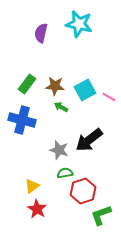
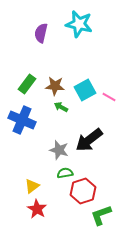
blue cross: rotated 8 degrees clockwise
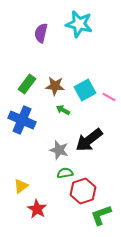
green arrow: moved 2 px right, 3 px down
yellow triangle: moved 11 px left
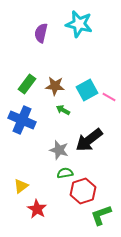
cyan square: moved 2 px right
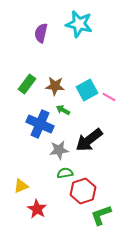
blue cross: moved 18 px right, 4 px down
gray star: rotated 24 degrees counterclockwise
yellow triangle: rotated 14 degrees clockwise
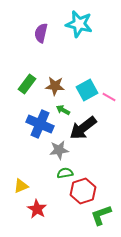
black arrow: moved 6 px left, 12 px up
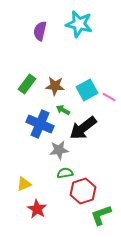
purple semicircle: moved 1 px left, 2 px up
yellow triangle: moved 3 px right, 2 px up
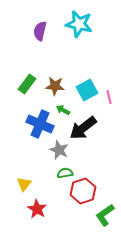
pink line: rotated 48 degrees clockwise
gray star: rotated 30 degrees clockwise
yellow triangle: rotated 28 degrees counterclockwise
green L-shape: moved 4 px right; rotated 15 degrees counterclockwise
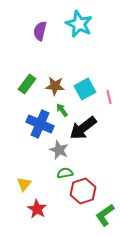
cyan star: rotated 12 degrees clockwise
cyan square: moved 2 px left, 1 px up
green arrow: moved 1 px left; rotated 24 degrees clockwise
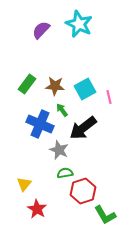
purple semicircle: moved 1 px right, 1 px up; rotated 30 degrees clockwise
green L-shape: rotated 85 degrees counterclockwise
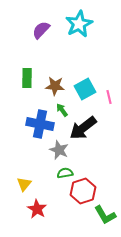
cyan star: rotated 20 degrees clockwise
green rectangle: moved 6 px up; rotated 36 degrees counterclockwise
blue cross: rotated 12 degrees counterclockwise
